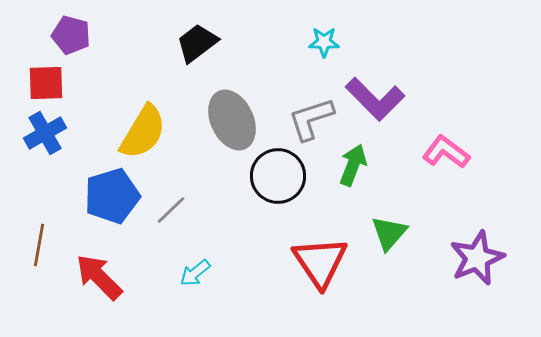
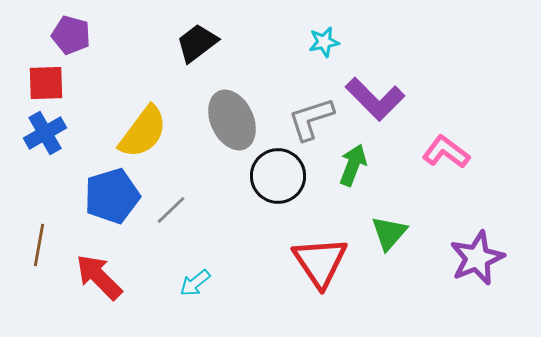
cyan star: rotated 12 degrees counterclockwise
yellow semicircle: rotated 6 degrees clockwise
cyan arrow: moved 10 px down
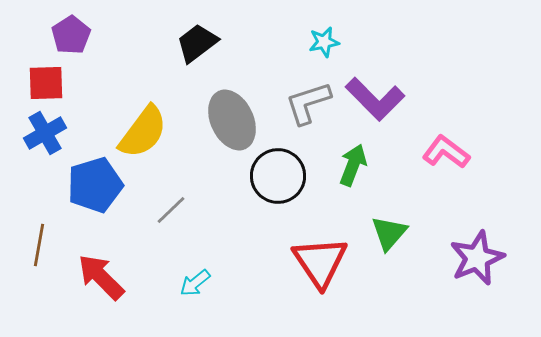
purple pentagon: rotated 24 degrees clockwise
gray L-shape: moved 3 px left, 16 px up
blue pentagon: moved 17 px left, 11 px up
red arrow: moved 2 px right
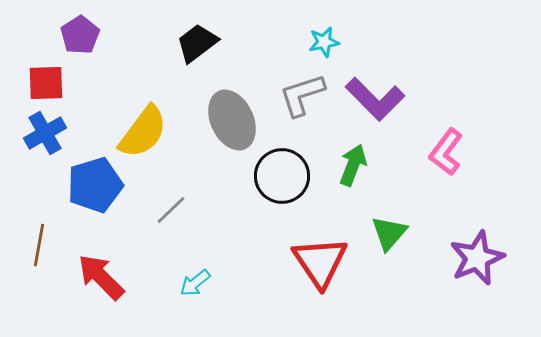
purple pentagon: moved 9 px right
gray L-shape: moved 6 px left, 8 px up
pink L-shape: rotated 90 degrees counterclockwise
black circle: moved 4 px right
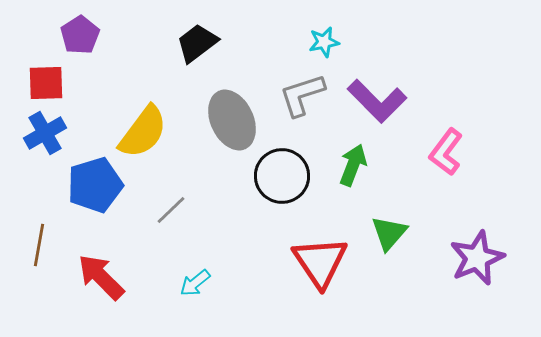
purple L-shape: moved 2 px right, 2 px down
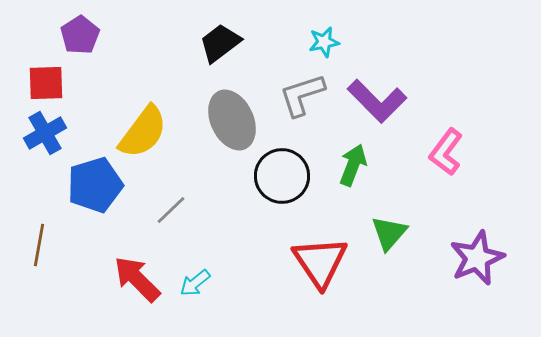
black trapezoid: moved 23 px right
red arrow: moved 36 px right, 2 px down
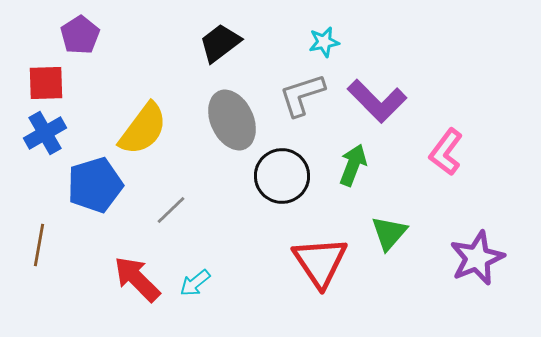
yellow semicircle: moved 3 px up
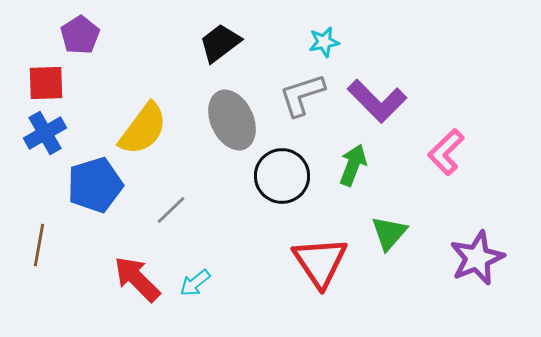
pink L-shape: rotated 9 degrees clockwise
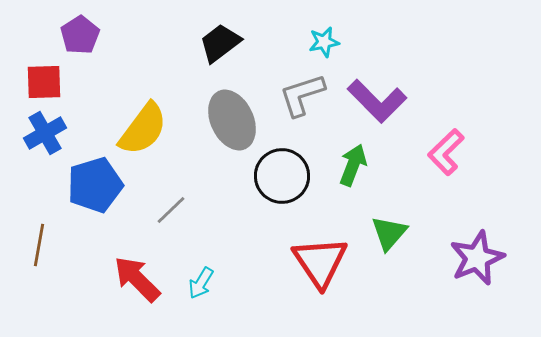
red square: moved 2 px left, 1 px up
cyan arrow: moved 6 px right; rotated 20 degrees counterclockwise
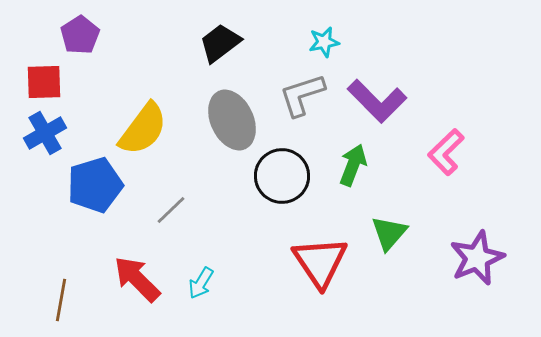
brown line: moved 22 px right, 55 px down
